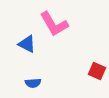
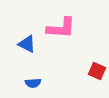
pink L-shape: moved 7 px right, 4 px down; rotated 56 degrees counterclockwise
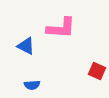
blue triangle: moved 1 px left, 2 px down
blue semicircle: moved 1 px left, 2 px down
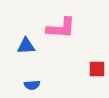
blue triangle: rotated 30 degrees counterclockwise
red square: moved 2 px up; rotated 24 degrees counterclockwise
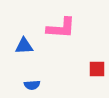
blue triangle: moved 2 px left
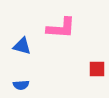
blue triangle: moved 2 px left; rotated 18 degrees clockwise
blue semicircle: moved 11 px left
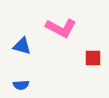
pink L-shape: rotated 24 degrees clockwise
red square: moved 4 px left, 11 px up
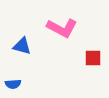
pink L-shape: moved 1 px right
blue semicircle: moved 8 px left, 1 px up
